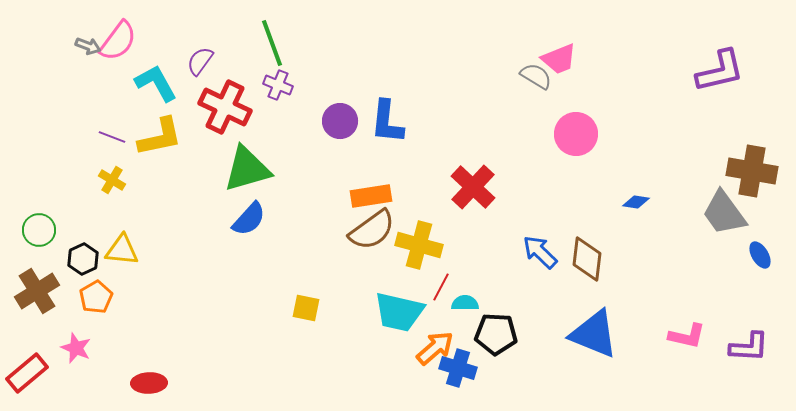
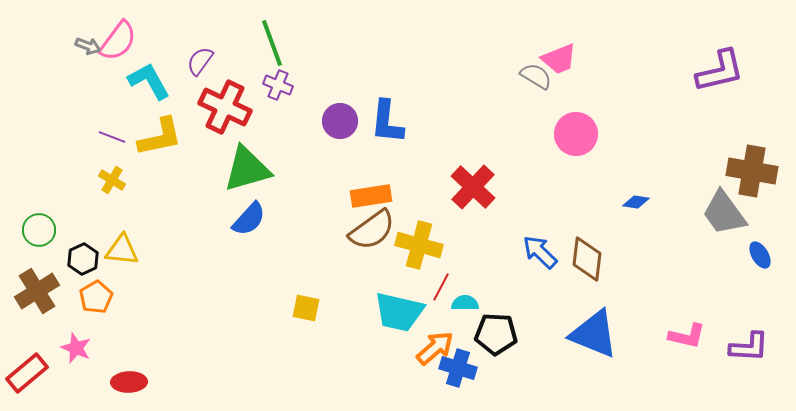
cyan L-shape at (156, 83): moved 7 px left, 2 px up
red ellipse at (149, 383): moved 20 px left, 1 px up
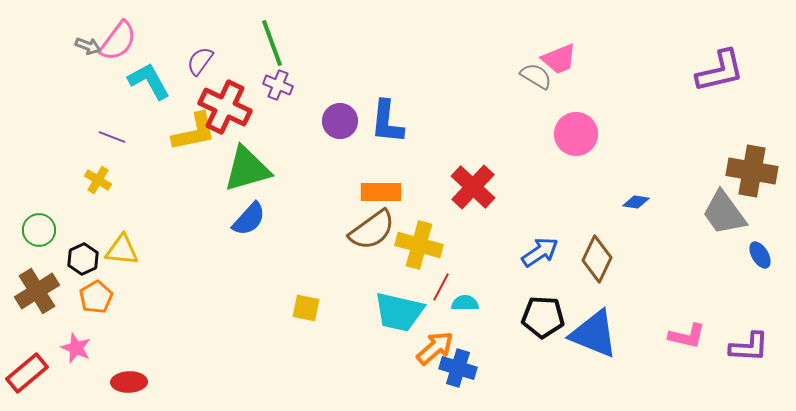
yellow L-shape at (160, 137): moved 34 px right, 5 px up
yellow cross at (112, 180): moved 14 px left
orange rectangle at (371, 196): moved 10 px right, 4 px up; rotated 9 degrees clockwise
blue arrow at (540, 252): rotated 102 degrees clockwise
brown diamond at (587, 259): moved 10 px right; rotated 18 degrees clockwise
black pentagon at (496, 334): moved 47 px right, 17 px up
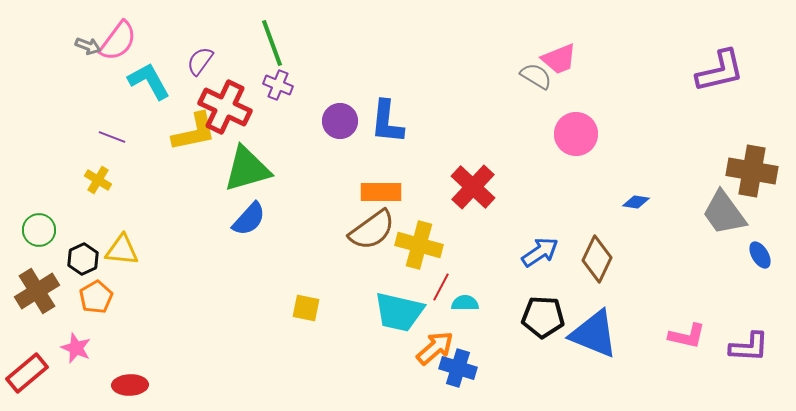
red ellipse at (129, 382): moved 1 px right, 3 px down
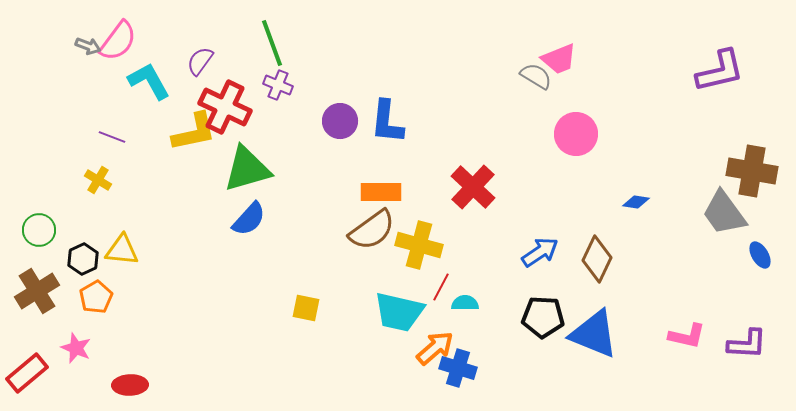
purple L-shape at (749, 347): moved 2 px left, 3 px up
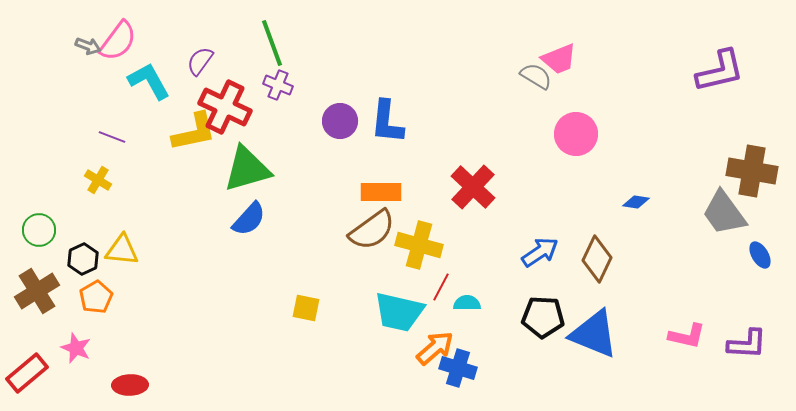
cyan semicircle at (465, 303): moved 2 px right
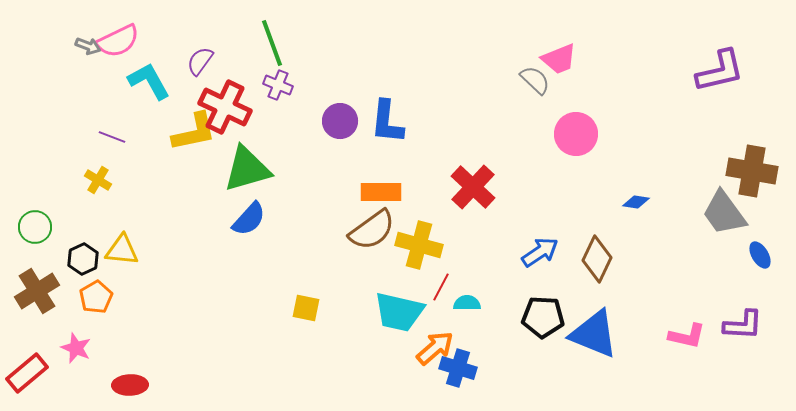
pink semicircle at (118, 41): rotated 27 degrees clockwise
gray semicircle at (536, 76): moved 1 px left, 4 px down; rotated 12 degrees clockwise
green circle at (39, 230): moved 4 px left, 3 px up
purple L-shape at (747, 344): moved 4 px left, 19 px up
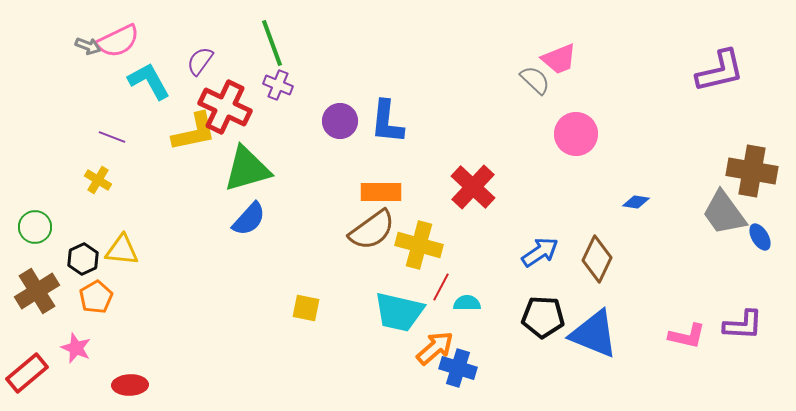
blue ellipse at (760, 255): moved 18 px up
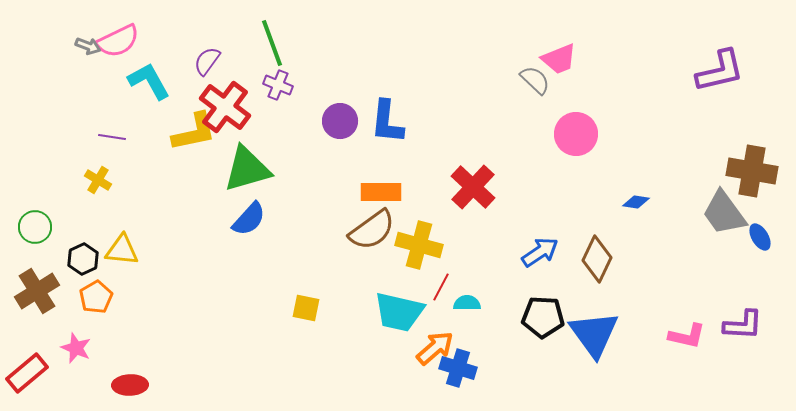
purple semicircle at (200, 61): moved 7 px right
red cross at (225, 107): rotated 12 degrees clockwise
purple line at (112, 137): rotated 12 degrees counterclockwise
blue triangle at (594, 334): rotated 32 degrees clockwise
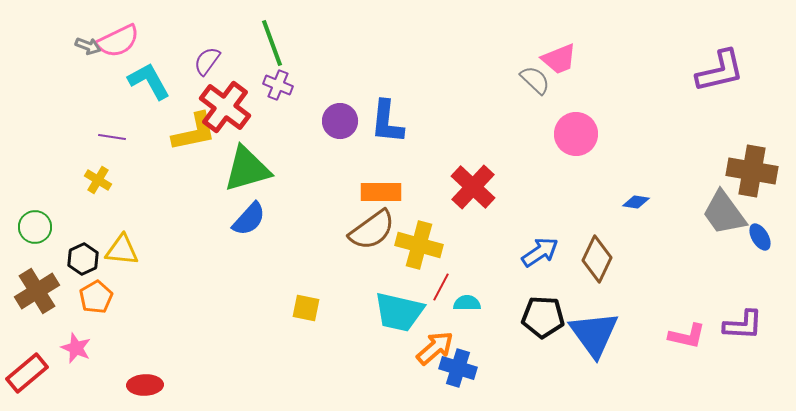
red ellipse at (130, 385): moved 15 px right
